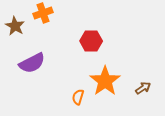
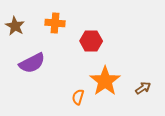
orange cross: moved 12 px right, 10 px down; rotated 24 degrees clockwise
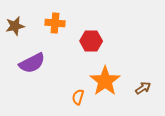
brown star: rotated 30 degrees clockwise
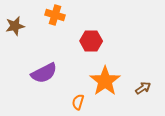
orange cross: moved 8 px up; rotated 12 degrees clockwise
purple semicircle: moved 12 px right, 10 px down
orange semicircle: moved 5 px down
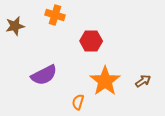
purple semicircle: moved 2 px down
brown arrow: moved 7 px up
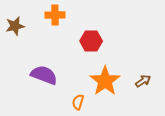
orange cross: rotated 18 degrees counterclockwise
purple semicircle: rotated 132 degrees counterclockwise
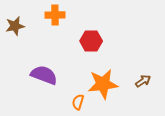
orange star: moved 2 px left, 3 px down; rotated 28 degrees clockwise
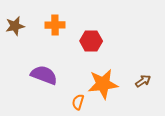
orange cross: moved 10 px down
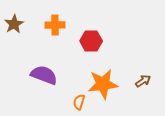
brown star: moved 1 px left, 2 px up; rotated 18 degrees counterclockwise
orange semicircle: moved 1 px right
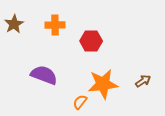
orange semicircle: moved 1 px right; rotated 21 degrees clockwise
